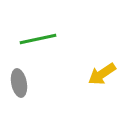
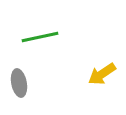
green line: moved 2 px right, 2 px up
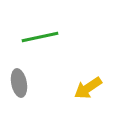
yellow arrow: moved 14 px left, 14 px down
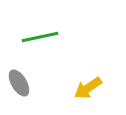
gray ellipse: rotated 20 degrees counterclockwise
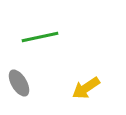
yellow arrow: moved 2 px left
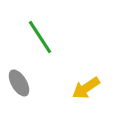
green line: rotated 69 degrees clockwise
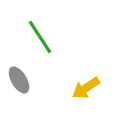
gray ellipse: moved 3 px up
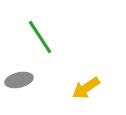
gray ellipse: rotated 72 degrees counterclockwise
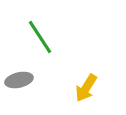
yellow arrow: rotated 24 degrees counterclockwise
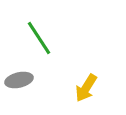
green line: moved 1 px left, 1 px down
